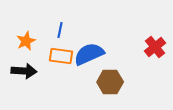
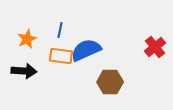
orange star: moved 1 px right, 2 px up
blue semicircle: moved 3 px left, 4 px up
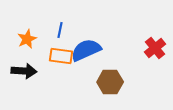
red cross: moved 1 px down
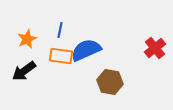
black arrow: rotated 140 degrees clockwise
brown hexagon: rotated 10 degrees clockwise
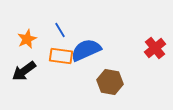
blue line: rotated 42 degrees counterclockwise
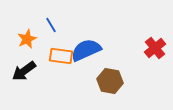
blue line: moved 9 px left, 5 px up
brown hexagon: moved 1 px up
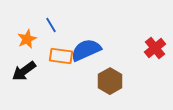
brown hexagon: rotated 20 degrees clockwise
